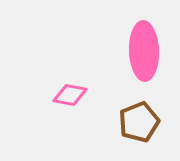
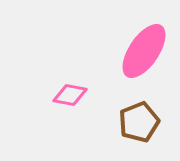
pink ellipse: rotated 36 degrees clockwise
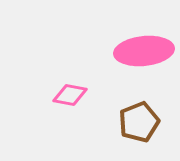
pink ellipse: rotated 50 degrees clockwise
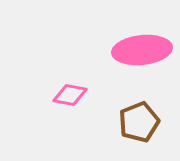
pink ellipse: moved 2 px left, 1 px up
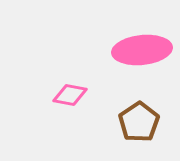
brown pentagon: rotated 12 degrees counterclockwise
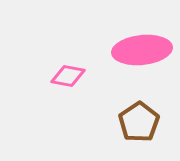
pink diamond: moved 2 px left, 19 px up
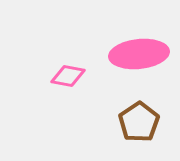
pink ellipse: moved 3 px left, 4 px down
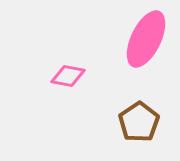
pink ellipse: moved 7 px right, 15 px up; rotated 58 degrees counterclockwise
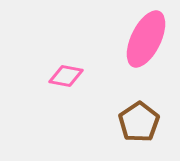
pink diamond: moved 2 px left
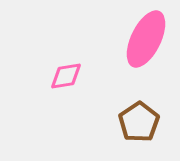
pink diamond: rotated 20 degrees counterclockwise
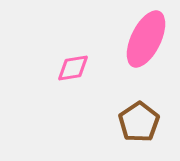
pink diamond: moved 7 px right, 8 px up
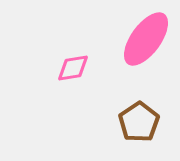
pink ellipse: rotated 10 degrees clockwise
